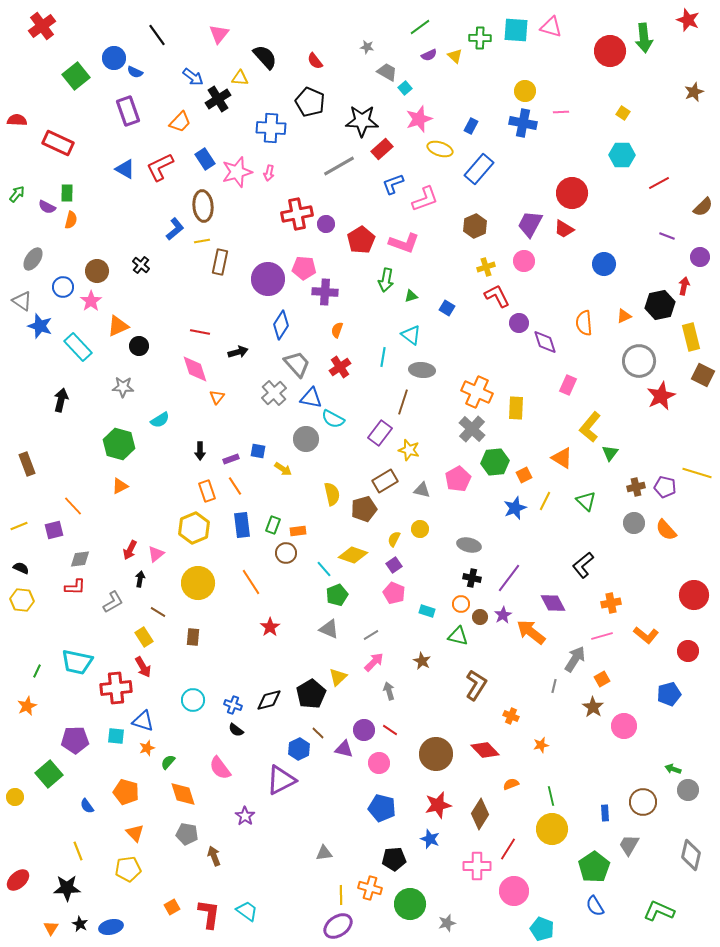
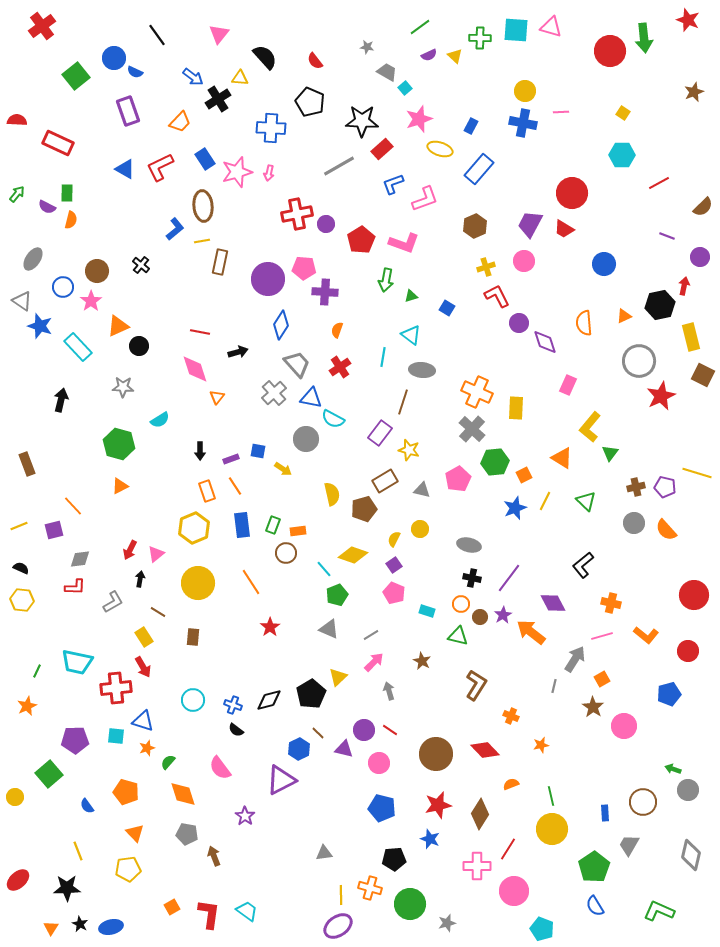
orange cross at (611, 603): rotated 24 degrees clockwise
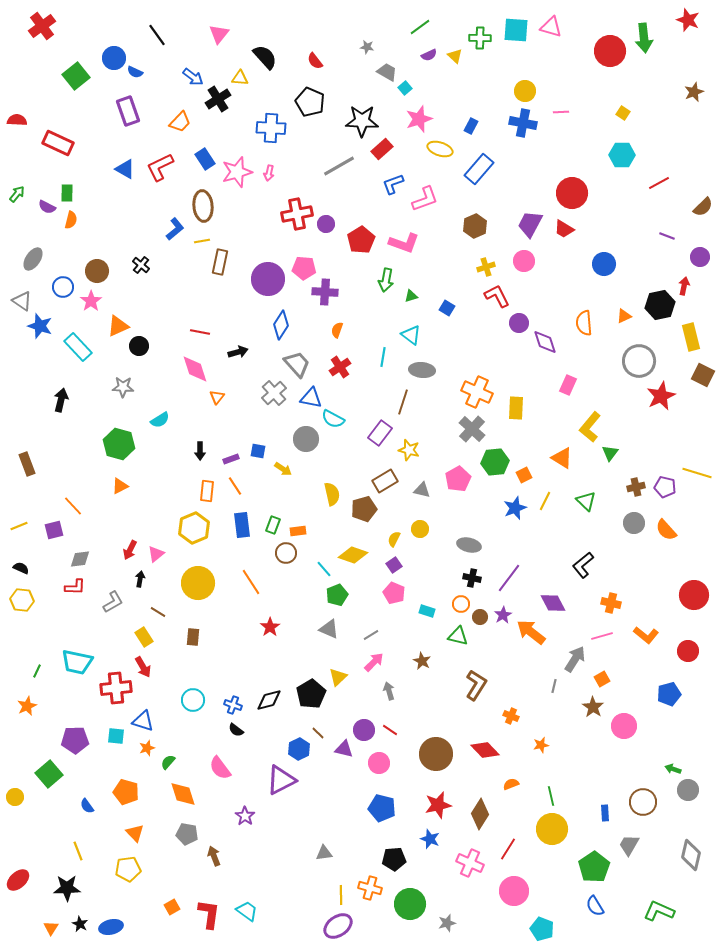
orange rectangle at (207, 491): rotated 25 degrees clockwise
pink cross at (477, 866): moved 7 px left, 3 px up; rotated 24 degrees clockwise
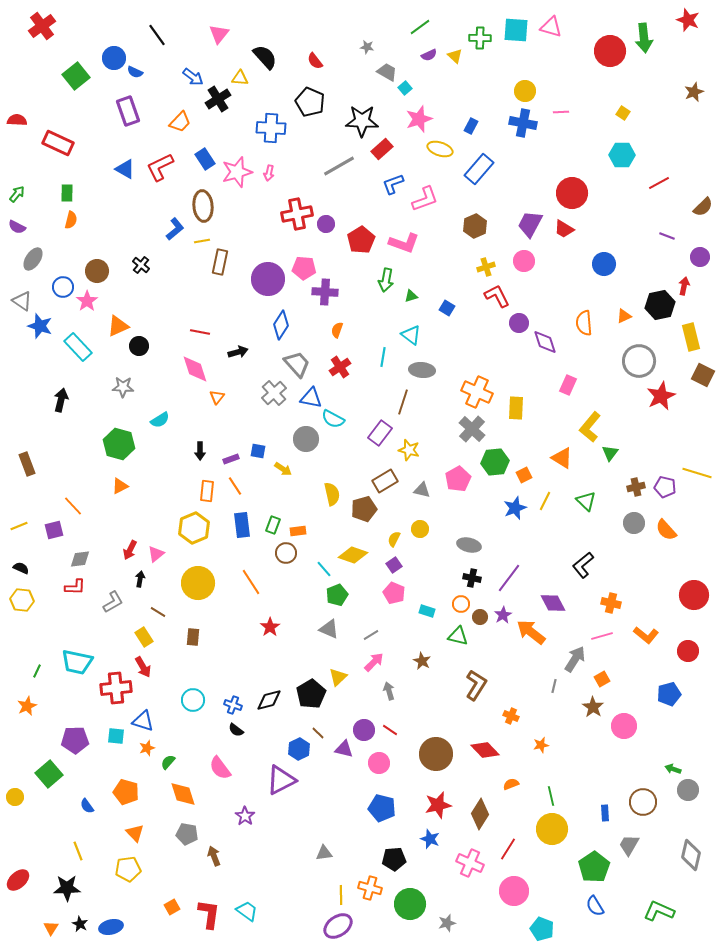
purple semicircle at (47, 207): moved 30 px left, 20 px down
pink star at (91, 301): moved 4 px left
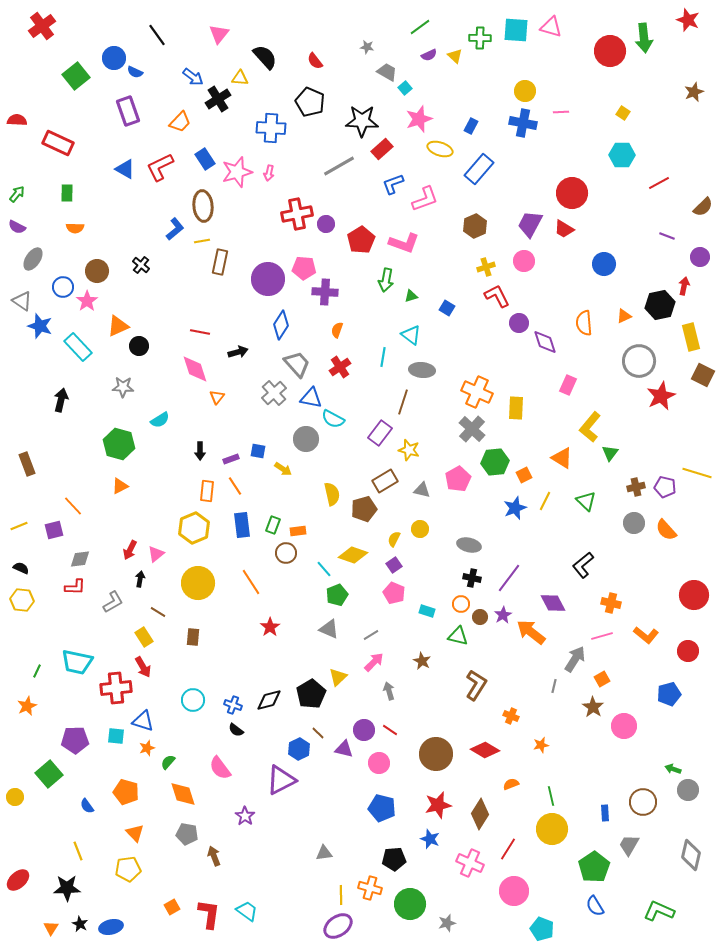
orange semicircle at (71, 220): moved 4 px right, 8 px down; rotated 78 degrees clockwise
red diamond at (485, 750): rotated 16 degrees counterclockwise
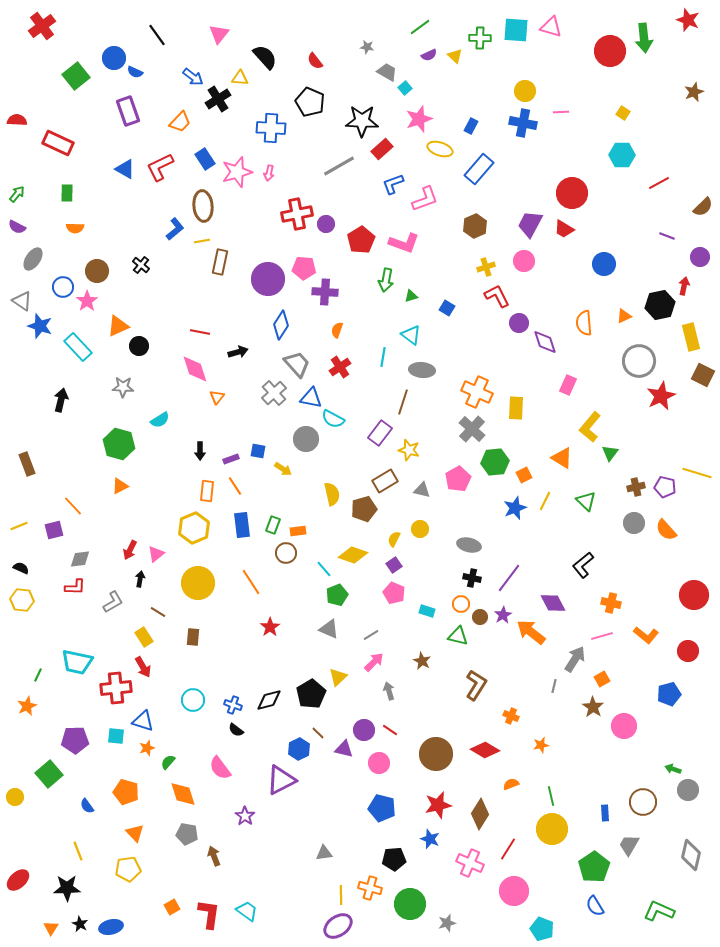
green line at (37, 671): moved 1 px right, 4 px down
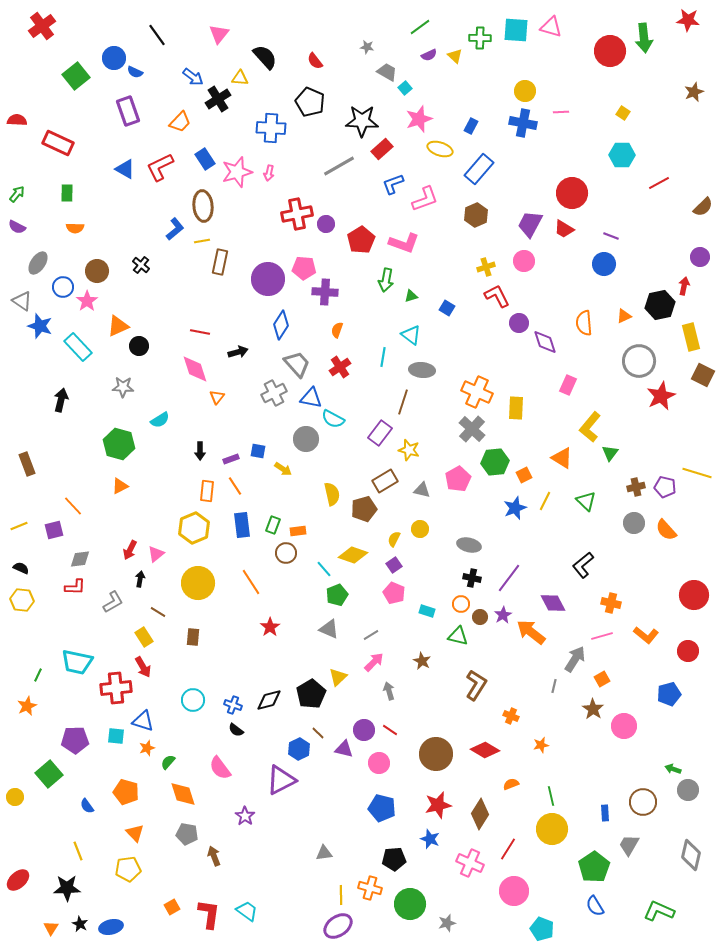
red star at (688, 20): rotated 15 degrees counterclockwise
brown hexagon at (475, 226): moved 1 px right, 11 px up
purple line at (667, 236): moved 56 px left
gray ellipse at (33, 259): moved 5 px right, 4 px down
gray cross at (274, 393): rotated 15 degrees clockwise
brown star at (593, 707): moved 2 px down
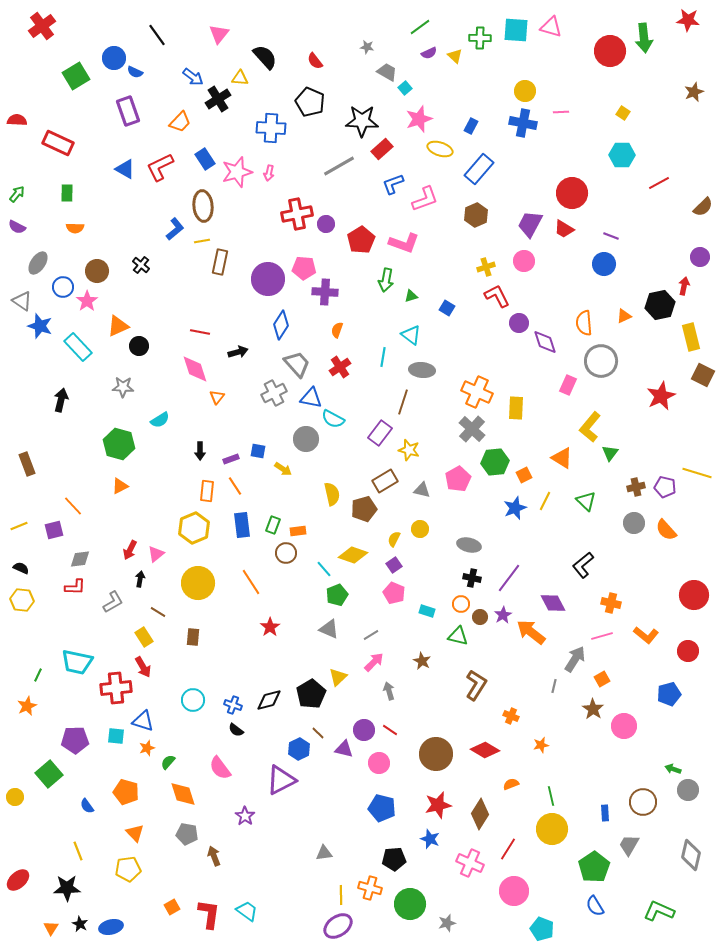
purple semicircle at (429, 55): moved 2 px up
green square at (76, 76): rotated 8 degrees clockwise
gray circle at (639, 361): moved 38 px left
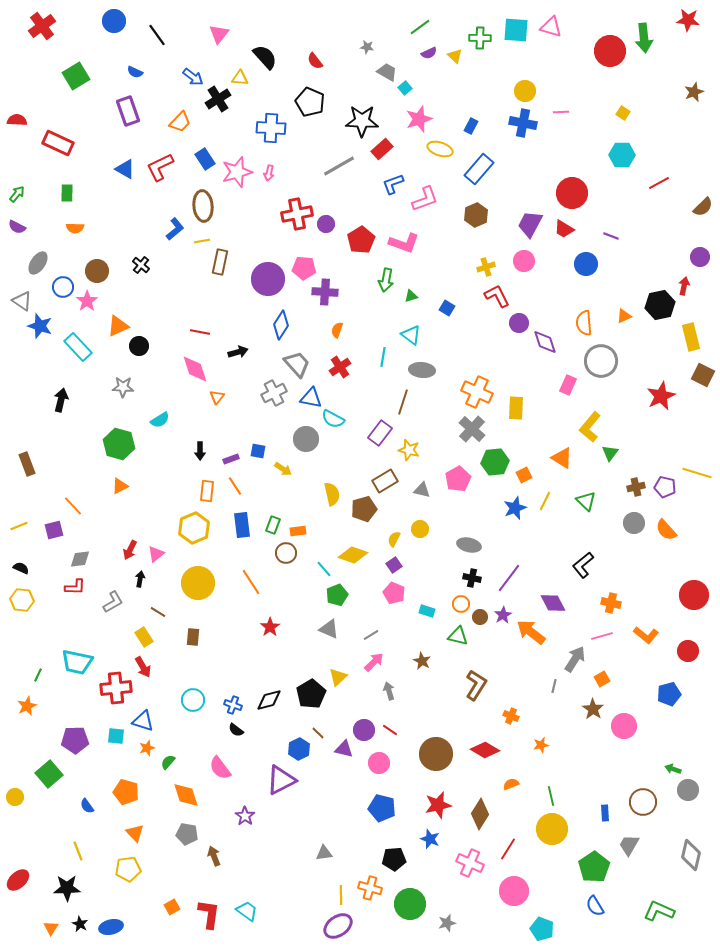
blue circle at (114, 58): moved 37 px up
blue circle at (604, 264): moved 18 px left
orange diamond at (183, 794): moved 3 px right, 1 px down
